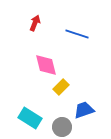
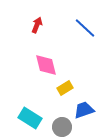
red arrow: moved 2 px right, 2 px down
blue line: moved 8 px right, 6 px up; rotated 25 degrees clockwise
yellow rectangle: moved 4 px right, 1 px down; rotated 14 degrees clockwise
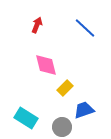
yellow rectangle: rotated 14 degrees counterclockwise
cyan rectangle: moved 4 px left
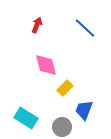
blue trapezoid: rotated 50 degrees counterclockwise
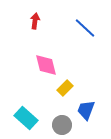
red arrow: moved 2 px left, 4 px up; rotated 14 degrees counterclockwise
blue trapezoid: moved 2 px right
cyan rectangle: rotated 10 degrees clockwise
gray circle: moved 2 px up
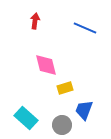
blue line: rotated 20 degrees counterclockwise
yellow rectangle: rotated 28 degrees clockwise
blue trapezoid: moved 2 px left
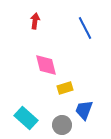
blue line: rotated 40 degrees clockwise
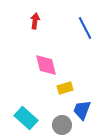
blue trapezoid: moved 2 px left
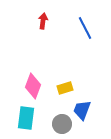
red arrow: moved 8 px right
pink diamond: moved 13 px left, 21 px down; rotated 35 degrees clockwise
cyan rectangle: rotated 55 degrees clockwise
gray circle: moved 1 px up
